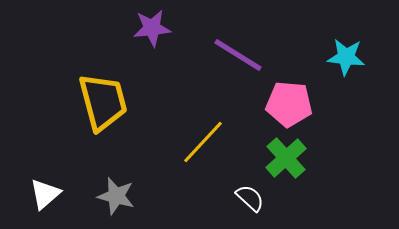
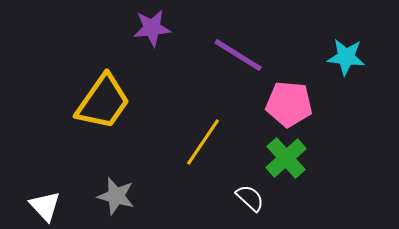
yellow trapezoid: rotated 50 degrees clockwise
yellow line: rotated 9 degrees counterclockwise
white triangle: moved 12 px down; rotated 32 degrees counterclockwise
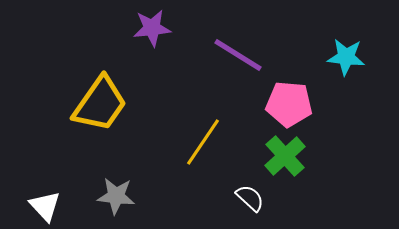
yellow trapezoid: moved 3 px left, 2 px down
green cross: moved 1 px left, 2 px up
gray star: rotated 9 degrees counterclockwise
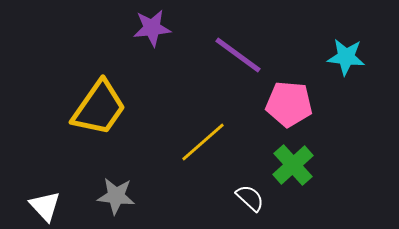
purple line: rotated 4 degrees clockwise
yellow trapezoid: moved 1 px left, 4 px down
yellow line: rotated 15 degrees clockwise
green cross: moved 8 px right, 9 px down
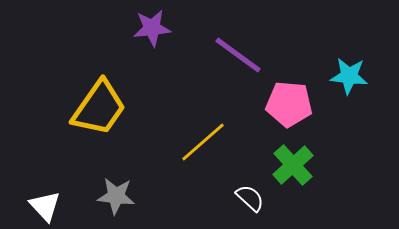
cyan star: moved 3 px right, 19 px down
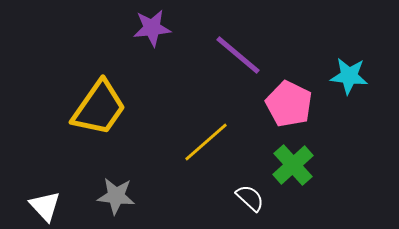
purple line: rotated 4 degrees clockwise
pink pentagon: rotated 21 degrees clockwise
yellow line: moved 3 px right
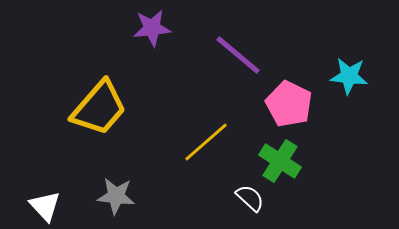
yellow trapezoid: rotated 6 degrees clockwise
green cross: moved 13 px left, 4 px up; rotated 15 degrees counterclockwise
